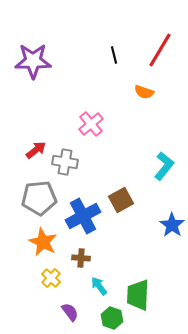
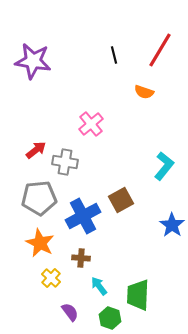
purple star: rotated 9 degrees clockwise
orange star: moved 3 px left, 1 px down
green hexagon: moved 2 px left
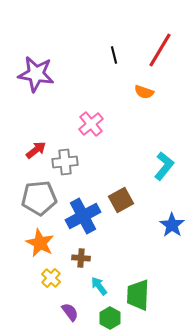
purple star: moved 3 px right, 13 px down
gray cross: rotated 15 degrees counterclockwise
green hexagon: rotated 10 degrees clockwise
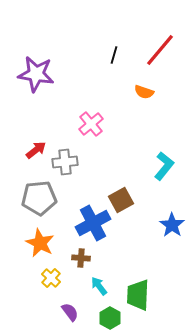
red line: rotated 9 degrees clockwise
black line: rotated 30 degrees clockwise
blue cross: moved 10 px right, 7 px down
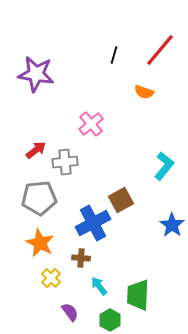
green hexagon: moved 2 px down
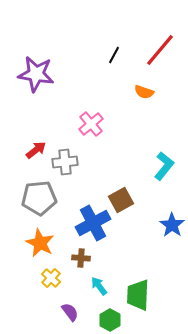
black line: rotated 12 degrees clockwise
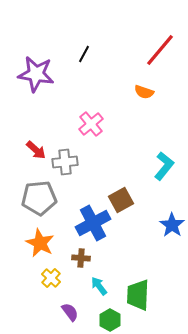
black line: moved 30 px left, 1 px up
red arrow: rotated 80 degrees clockwise
